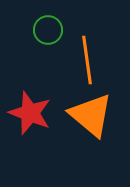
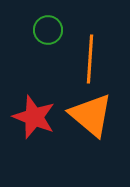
orange line: moved 3 px right, 1 px up; rotated 12 degrees clockwise
red star: moved 4 px right, 4 px down
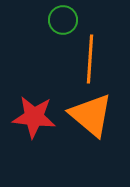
green circle: moved 15 px right, 10 px up
red star: rotated 15 degrees counterclockwise
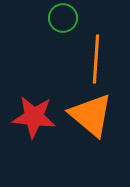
green circle: moved 2 px up
orange line: moved 6 px right
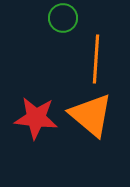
red star: moved 2 px right, 1 px down
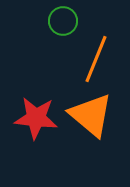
green circle: moved 3 px down
orange line: rotated 18 degrees clockwise
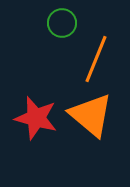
green circle: moved 1 px left, 2 px down
red star: rotated 9 degrees clockwise
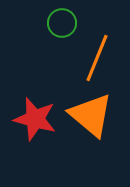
orange line: moved 1 px right, 1 px up
red star: moved 1 px left, 1 px down
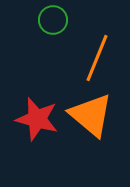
green circle: moved 9 px left, 3 px up
red star: moved 2 px right
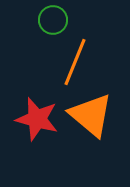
orange line: moved 22 px left, 4 px down
